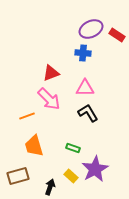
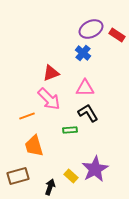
blue cross: rotated 35 degrees clockwise
green rectangle: moved 3 px left, 18 px up; rotated 24 degrees counterclockwise
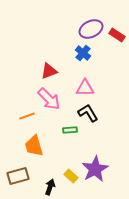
red triangle: moved 2 px left, 2 px up
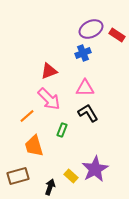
blue cross: rotated 28 degrees clockwise
orange line: rotated 21 degrees counterclockwise
green rectangle: moved 8 px left; rotated 64 degrees counterclockwise
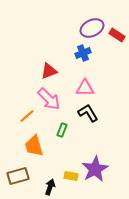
purple ellipse: moved 1 px right, 1 px up
yellow rectangle: rotated 32 degrees counterclockwise
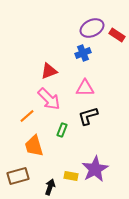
black L-shape: moved 3 px down; rotated 75 degrees counterclockwise
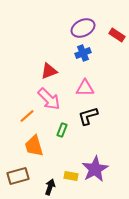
purple ellipse: moved 9 px left
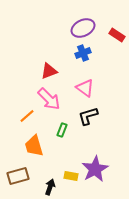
pink triangle: rotated 36 degrees clockwise
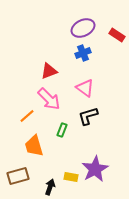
yellow rectangle: moved 1 px down
